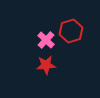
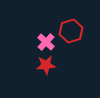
pink cross: moved 2 px down
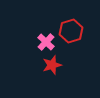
red star: moved 6 px right; rotated 12 degrees counterclockwise
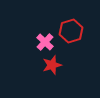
pink cross: moved 1 px left
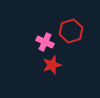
pink cross: rotated 18 degrees counterclockwise
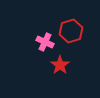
red star: moved 8 px right; rotated 18 degrees counterclockwise
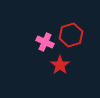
red hexagon: moved 4 px down
